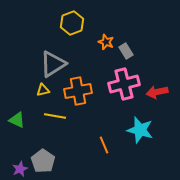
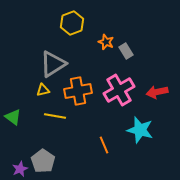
pink cross: moved 5 px left, 6 px down; rotated 16 degrees counterclockwise
green triangle: moved 4 px left, 3 px up; rotated 12 degrees clockwise
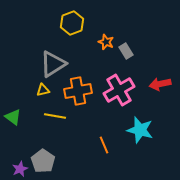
red arrow: moved 3 px right, 8 px up
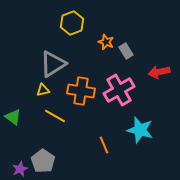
red arrow: moved 1 px left, 12 px up
orange cross: moved 3 px right; rotated 20 degrees clockwise
yellow line: rotated 20 degrees clockwise
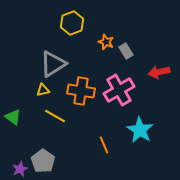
cyan star: rotated 16 degrees clockwise
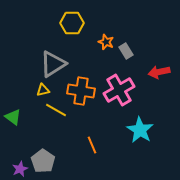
yellow hexagon: rotated 20 degrees clockwise
yellow line: moved 1 px right, 6 px up
orange line: moved 12 px left
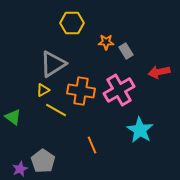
orange star: rotated 21 degrees counterclockwise
yellow triangle: rotated 16 degrees counterclockwise
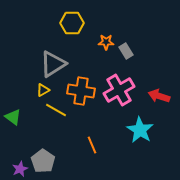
red arrow: moved 24 px down; rotated 30 degrees clockwise
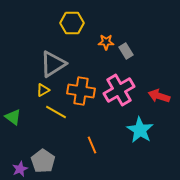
yellow line: moved 2 px down
